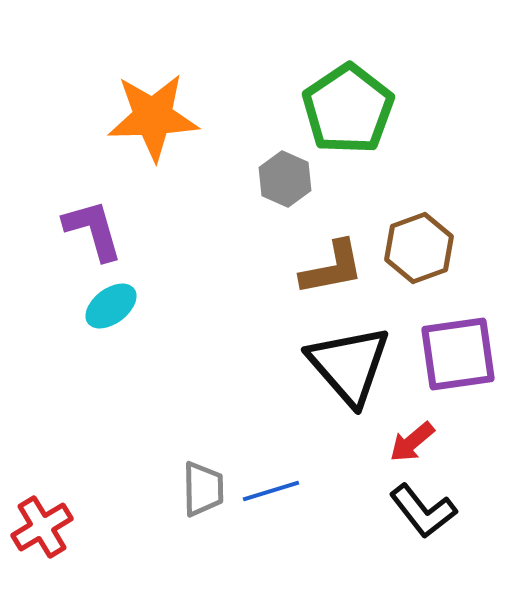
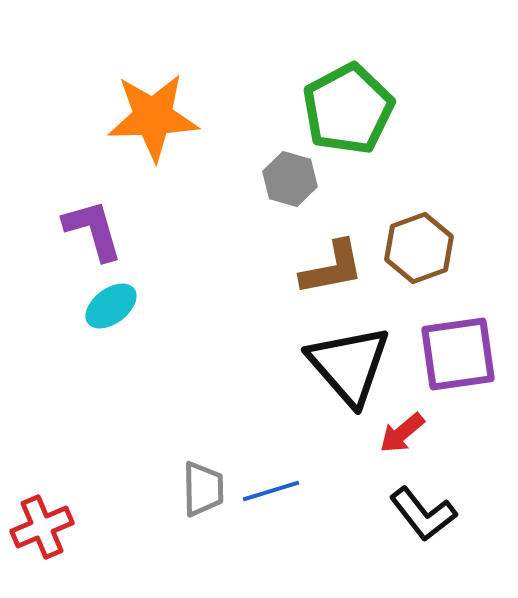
green pentagon: rotated 6 degrees clockwise
gray hexagon: moved 5 px right; rotated 8 degrees counterclockwise
red arrow: moved 10 px left, 9 px up
black L-shape: moved 3 px down
red cross: rotated 8 degrees clockwise
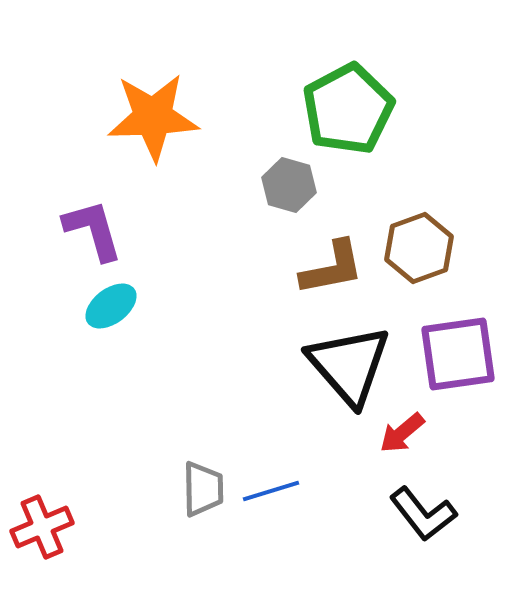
gray hexagon: moved 1 px left, 6 px down
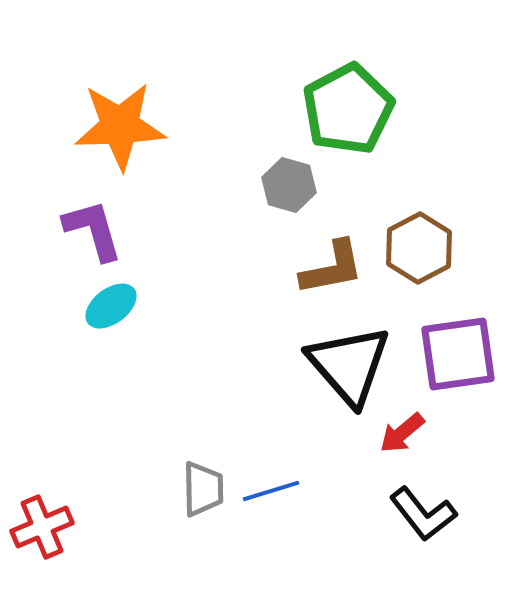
orange star: moved 33 px left, 9 px down
brown hexagon: rotated 8 degrees counterclockwise
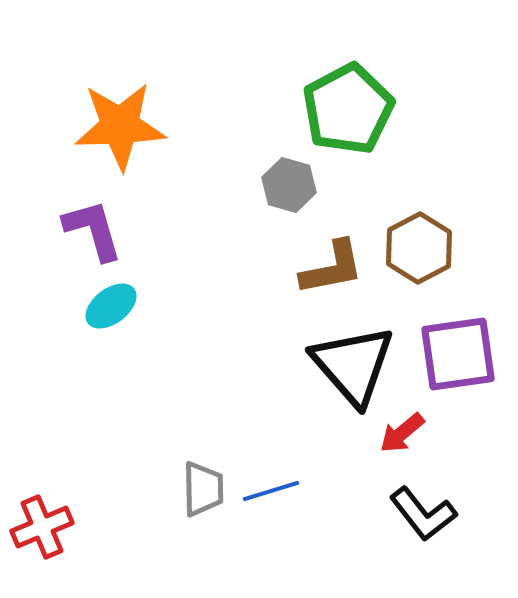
black triangle: moved 4 px right
